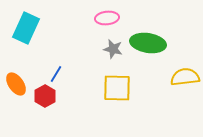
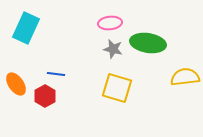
pink ellipse: moved 3 px right, 5 px down
blue line: rotated 66 degrees clockwise
yellow square: rotated 16 degrees clockwise
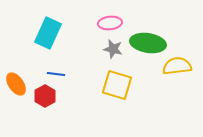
cyan rectangle: moved 22 px right, 5 px down
yellow semicircle: moved 8 px left, 11 px up
yellow square: moved 3 px up
